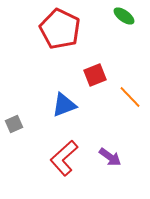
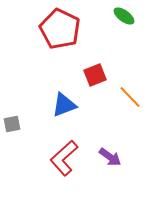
gray square: moved 2 px left; rotated 12 degrees clockwise
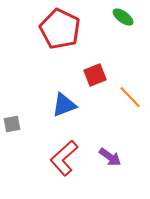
green ellipse: moved 1 px left, 1 px down
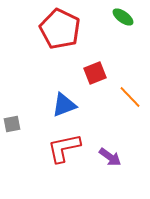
red square: moved 2 px up
red L-shape: moved 10 px up; rotated 30 degrees clockwise
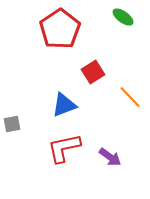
red pentagon: rotated 12 degrees clockwise
red square: moved 2 px left, 1 px up; rotated 10 degrees counterclockwise
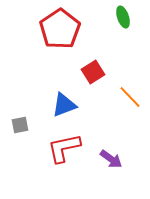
green ellipse: rotated 35 degrees clockwise
gray square: moved 8 px right, 1 px down
purple arrow: moved 1 px right, 2 px down
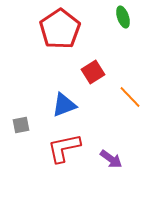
gray square: moved 1 px right
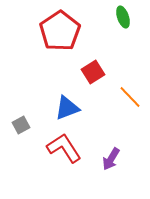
red pentagon: moved 2 px down
blue triangle: moved 3 px right, 3 px down
gray square: rotated 18 degrees counterclockwise
red L-shape: rotated 69 degrees clockwise
purple arrow: rotated 85 degrees clockwise
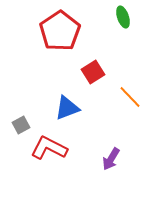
red L-shape: moved 15 px left; rotated 30 degrees counterclockwise
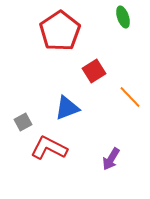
red square: moved 1 px right, 1 px up
gray square: moved 2 px right, 3 px up
